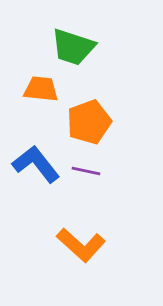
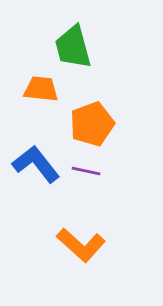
green trapezoid: rotated 57 degrees clockwise
orange pentagon: moved 3 px right, 2 px down
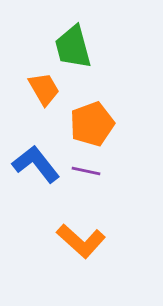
orange trapezoid: moved 3 px right; rotated 54 degrees clockwise
orange L-shape: moved 4 px up
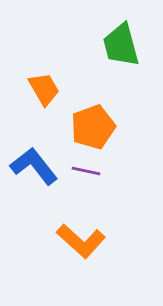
green trapezoid: moved 48 px right, 2 px up
orange pentagon: moved 1 px right, 3 px down
blue L-shape: moved 2 px left, 2 px down
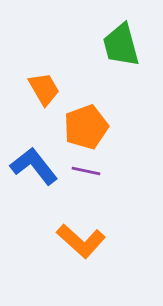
orange pentagon: moved 7 px left
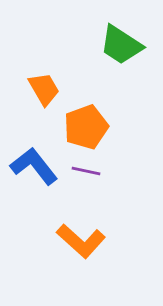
green trapezoid: rotated 42 degrees counterclockwise
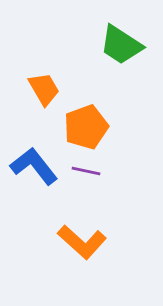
orange L-shape: moved 1 px right, 1 px down
